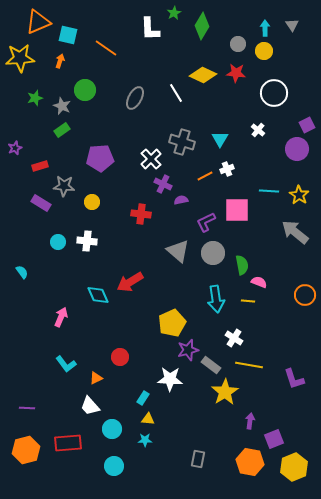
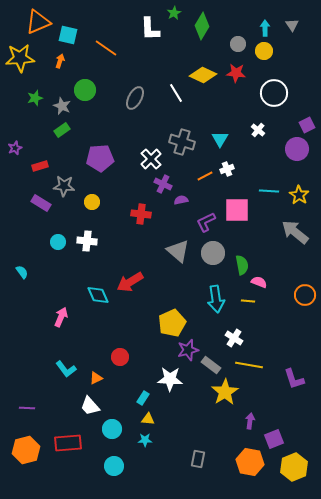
cyan L-shape at (66, 364): moved 5 px down
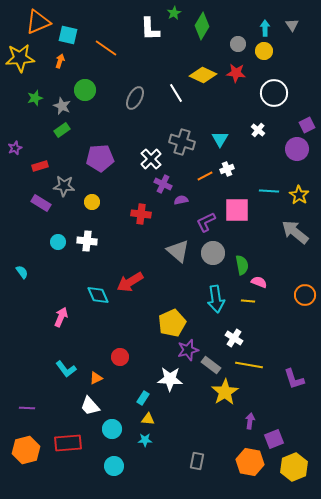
gray rectangle at (198, 459): moved 1 px left, 2 px down
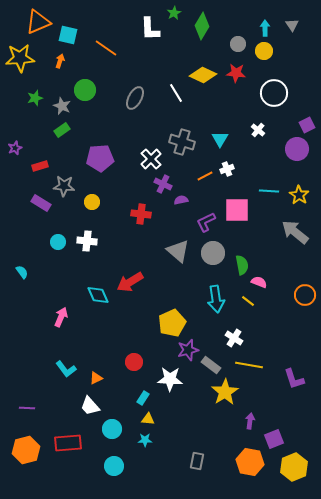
yellow line at (248, 301): rotated 32 degrees clockwise
red circle at (120, 357): moved 14 px right, 5 px down
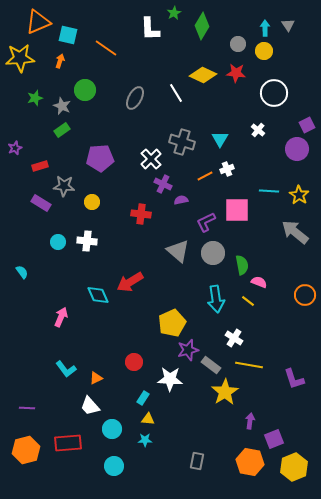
gray triangle at (292, 25): moved 4 px left
